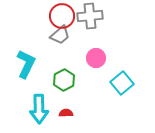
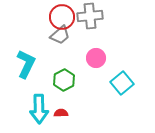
red circle: moved 1 px down
red semicircle: moved 5 px left
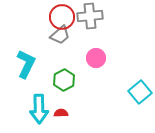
cyan square: moved 18 px right, 9 px down
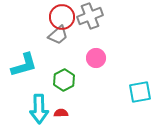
gray cross: rotated 15 degrees counterclockwise
gray trapezoid: moved 2 px left
cyan L-shape: moved 2 px left, 1 px down; rotated 48 degrees clockwise
cyan square: rotated 30 degrees clockwise
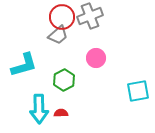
cyan square: moved 2 px left, 1 px up
